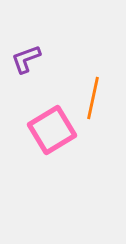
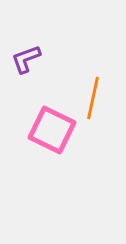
pink square: rotated 33 degrees counterclockwise
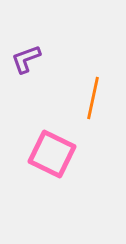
pink square: moved 24 px down
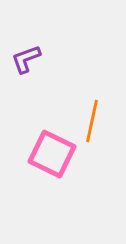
orange line: moved 1 px left, 23 px down
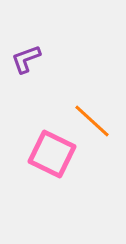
orange line: rotated 60 degrees counterclockwise
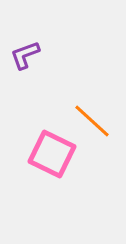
purple L-shape: moved 1 px left, 4 px up
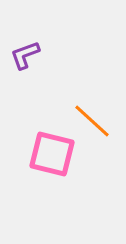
pink square: rotated 12 degrees counterclockwise
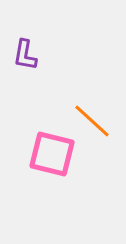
purple L-shape: rotated 60 degrees counterclockwise
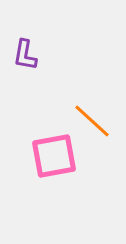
pink square: moved 2 px right, 2 px down; rotated 24 degrees counterclockwise
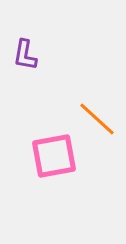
orange line: moved 5 px right, 2 px up
